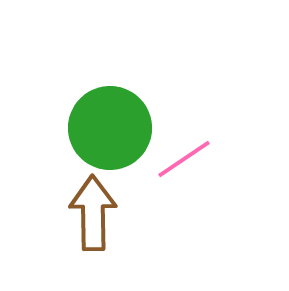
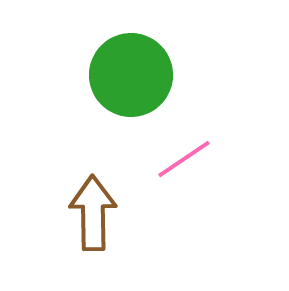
green circle: moved 21 px right, 53 px up
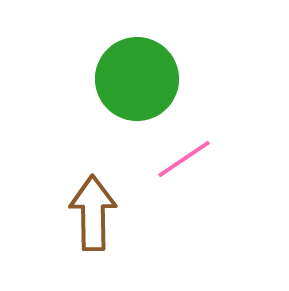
green circle: moved 6 px right, 4 px down
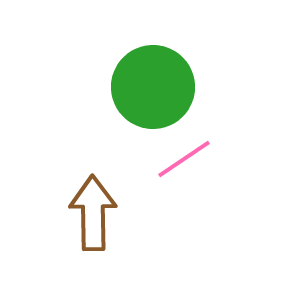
green circle: moved 16 px right, 8 px down
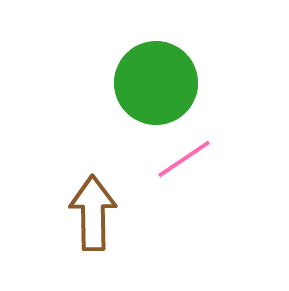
green circle: moved 3 px right, 4 px up
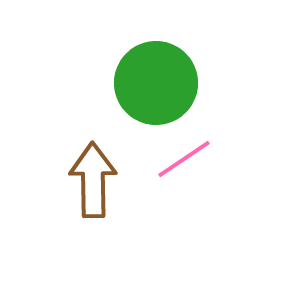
brown arrow: moved 33 px up
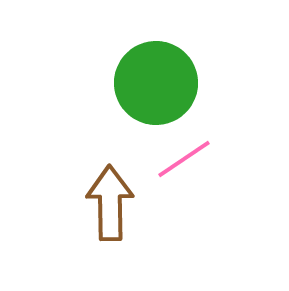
brown arrow: moved 17 px right, 23 px down
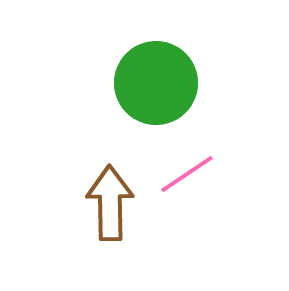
pink line: moved 3 px right, 15 px down
